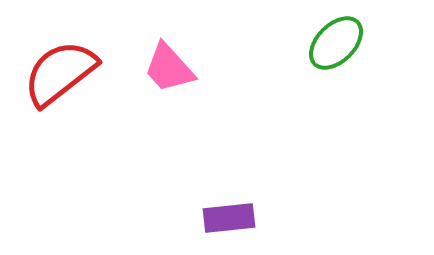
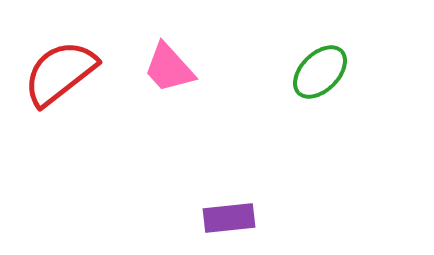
green ellipse: moved 16 px left, 29 px down
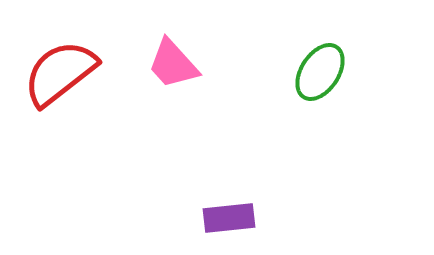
pink trapezoid: moved 4 px right, 4 px up
green ellipse: rotated 12 degrees counterclockwise
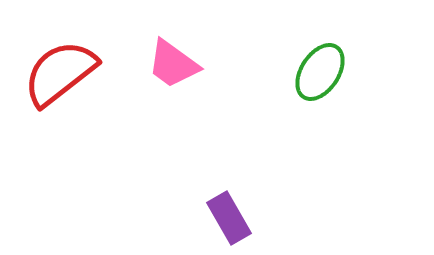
pink trapezoid: rotated 12 degrees counterclockwise
purple rectangle: rotated 66 degrees clockwise
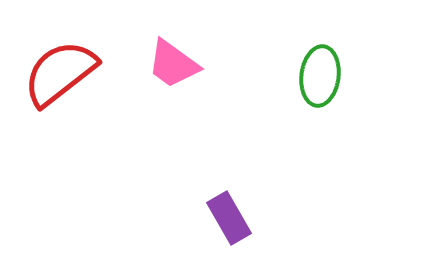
green ellipse: moved 4 px down; rotated 26 degrees counterclockwise
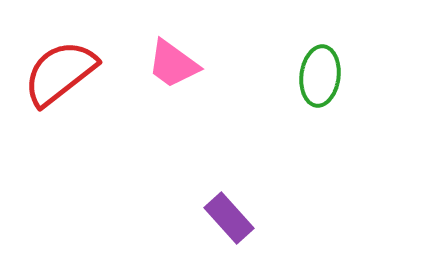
purple rectangle: rotated 12 degrees counterclockwise
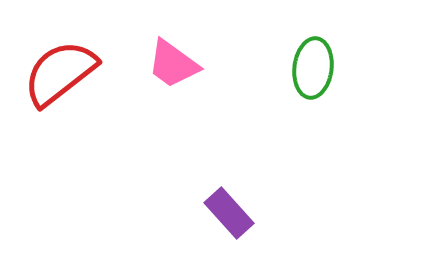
green ellipse: moved 7 px left, 8 px up
purple rectangle: moved 5 px up
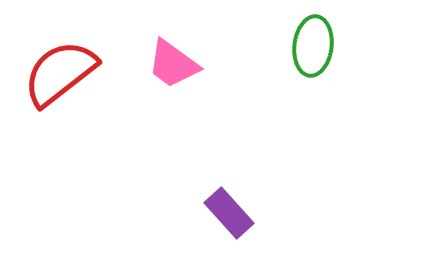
green ellipse: moved 22 px up
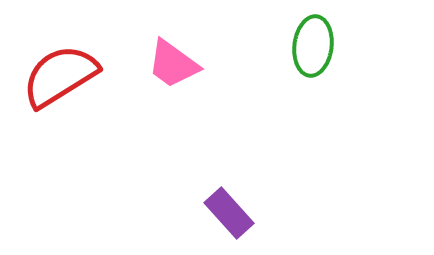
red semicircle: moved 3 px down; rotated 6 degrees clockwise
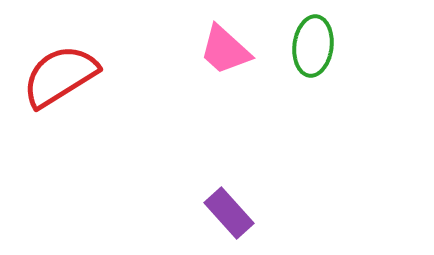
pink trapezoid: moved 52 px right, 14 px up; rotated 6 degrees clockwise
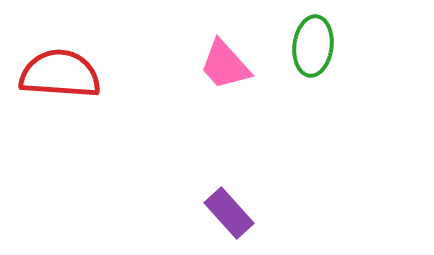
pink trapezoid: moved 15 px down; rotated 6 degrees clockwise
red semicircle: moved 2 px up; rotated 36 degrees clockwise
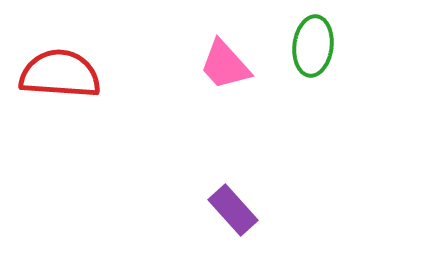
purple rectangle: moved 4 px right, 3 px up
